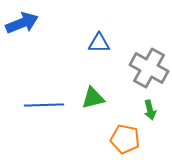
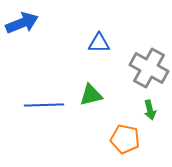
green triangle: moved 2 px left, 3 px up
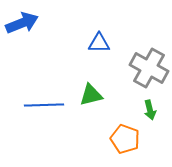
orange pentagon: rotated 8 degrees clockwise
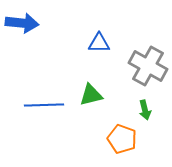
blue arrow: rotated 28 degrees clockwise
gray cross: moved 1 px left, 2 px up
green arrow: moved 5 px left
orange pentagon: moved 3 px left
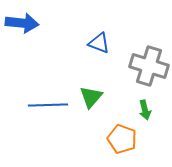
blue triangle: rotated 20 degrees clockwise
gray cross: moved 1 px right; rotated 12 degrees counterclockwise
green triangle: moved 2 px down; rotated 35 degrees counterclockwise
blue line: moved 4 px right
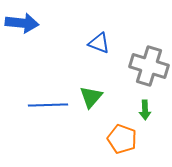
green arrow: rotated 12 degrees clockwise
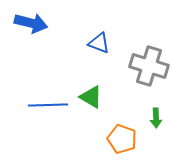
blue arrow: moved 9 px right; rotated 8 degrees clockwise
green triangle: rotated 40 degrees counterclockwise
green arrow: moved 11 px right, 8 px down
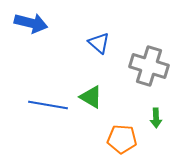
blue triangle: rotated 20 degrees clockwise
blue line: rotated 12 degrees clockwise
orange pentagon: rotated 16 degrees counterclockwise
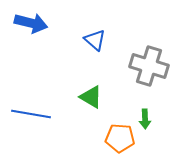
blue triangle: moved 4 px left, 3 px up
blue line: moved 17 px left, 9 px down
green arrow: moved 11 px left, 1 px down
orange pentagon: moved 2 px left, 1 px up
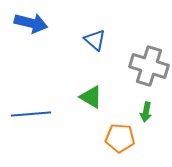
blue line: rotated 15 degrees counterclockwise
green arrow: moved 1 px right, 7 px up; rotated 12 degrees clockwise
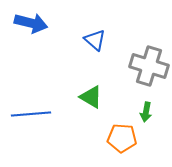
orange pentagon: moved 2 px right
